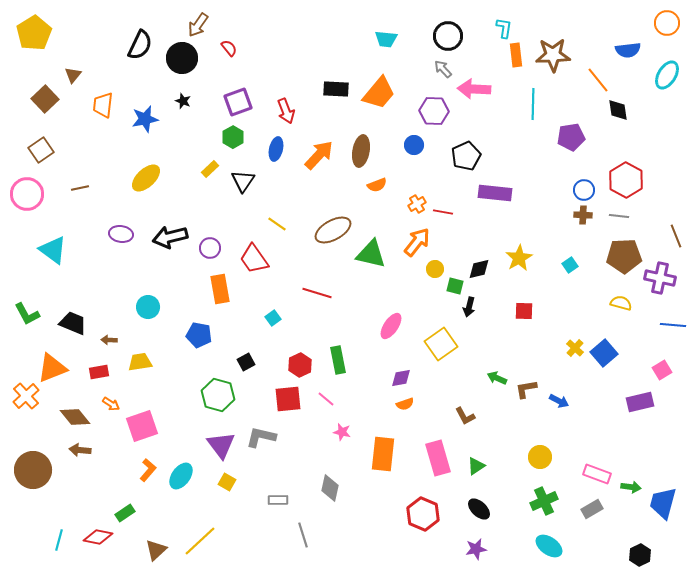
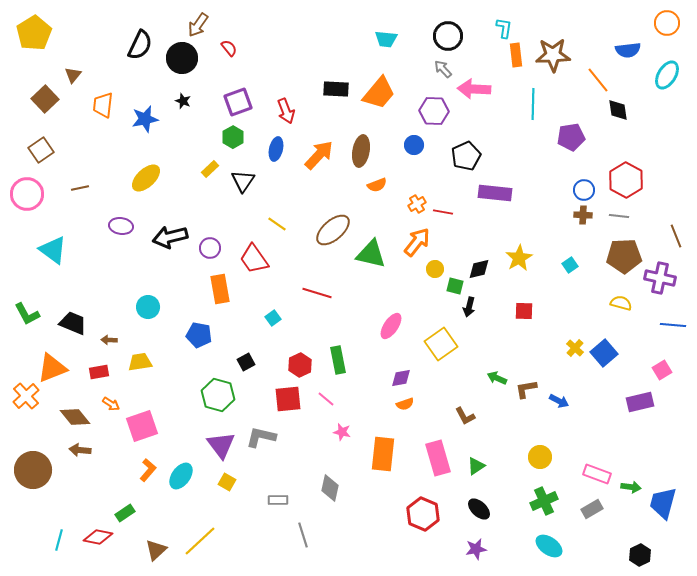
brown ellipse at (333, 230): rotated 12 degrees counterclockwise
purple ellipse at (121, 234): moved 8 px up
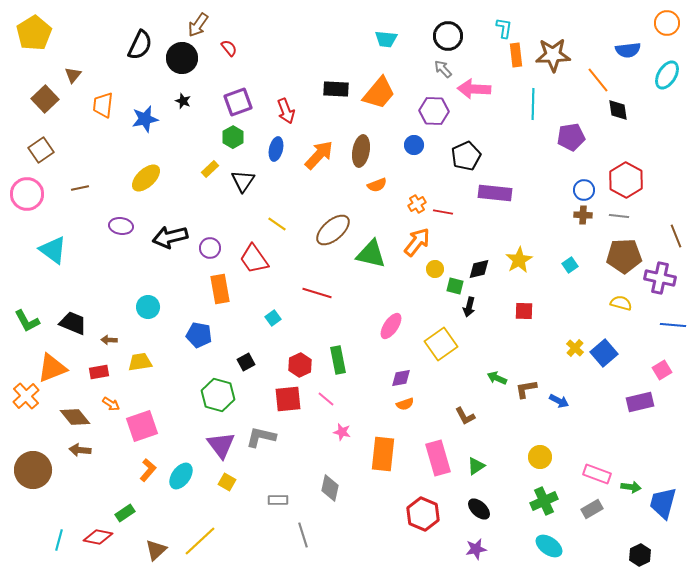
yellow star at (519, 258): moved 2 px down
green L-shape at (27, 314): moved 7 px down
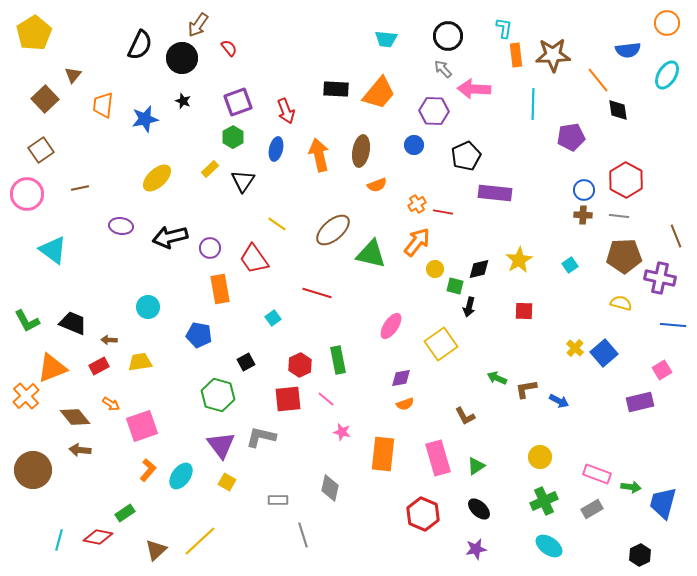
orange arrow at (319, 155): rotated 56 degrees counterclockwise
yellow ellipse at (146, 178): moved 11 px right
red rectangle at (99, 372): moved 6 px up; rotated 18 degrees counterclockwise
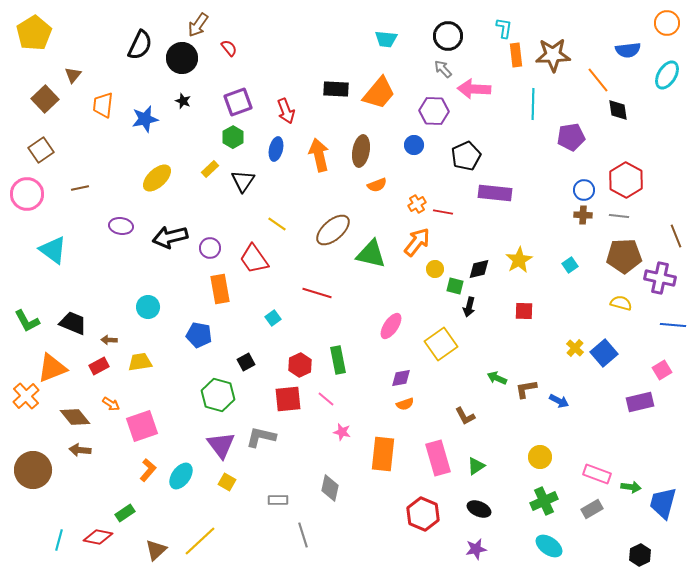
black ellipse at (479, 509): rotated 20 degrees counterclockwise
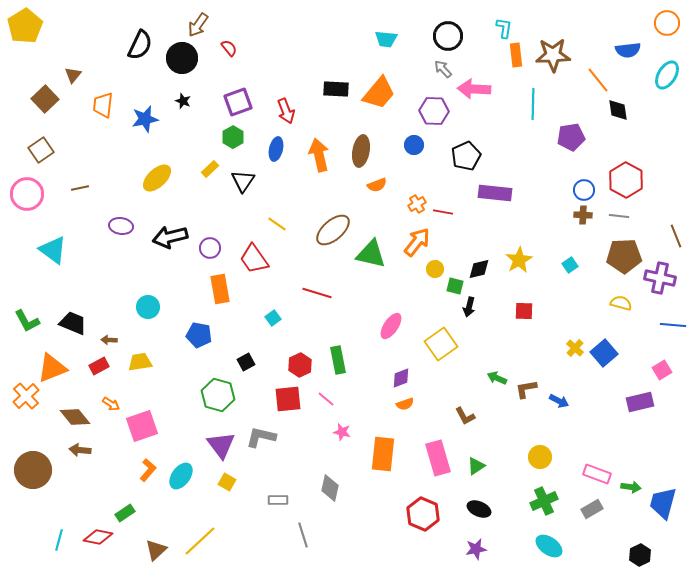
yellow pentagon at (34, 33): moved 9 px left, 7 px up
purple diamond at (401, 378): rotated 10 degrees counterclockwise
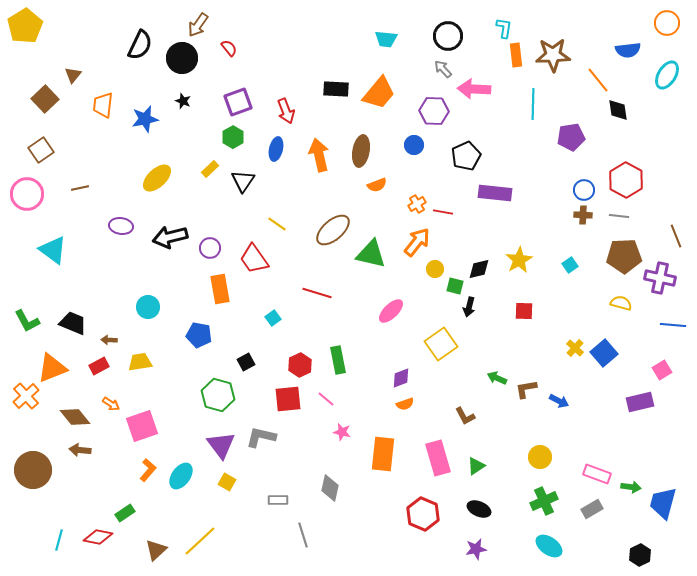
pink ellipse at (391, 326): moved 15 px up; rotated 12 degrees clockwise
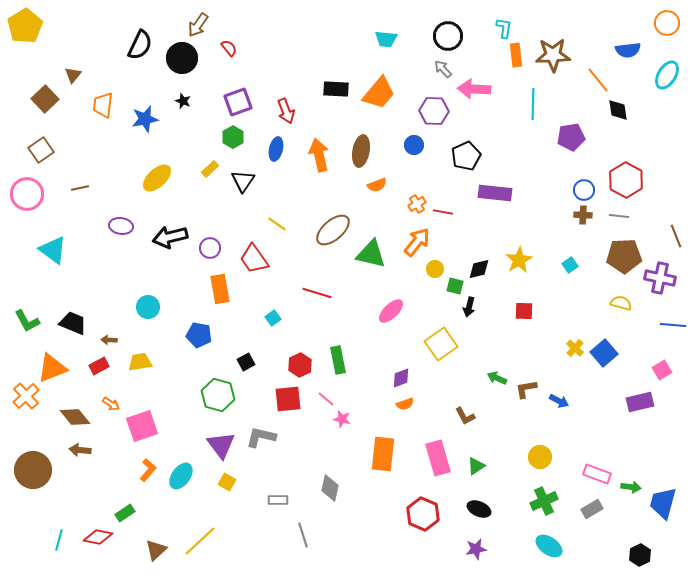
pink star at (342, 432): moved 13 px up
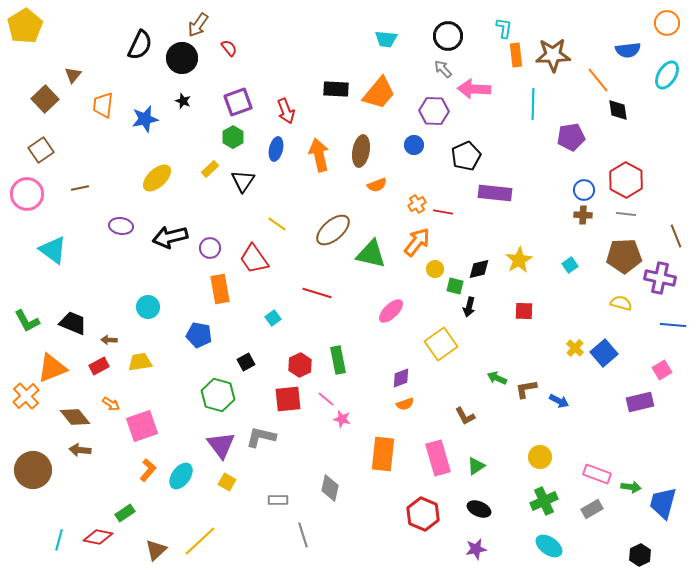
gray line at (619, 216): moved 7 px right, 2 px up
